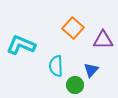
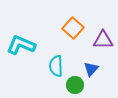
blue triangle: moved 1 px up
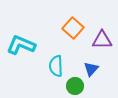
purple triangle: moved 1 px left
green circle: moved 1 px down
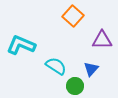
orange square: moved 12 px up
cyan semicircle: rotated 125 degrees clockwise
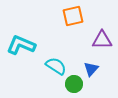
orange square: rotated 35 degrees clockwise
green circle: moved 1 px left, 2 px up
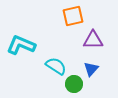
purple triangle: moved 9 px left
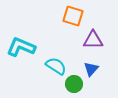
orange square: rotated 30 degrees clockwise
cyan L-shape: moved 2 px down
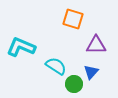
orange square: moved 3 px down
purple triangle: moved 3 px right, 5 px down
blue triangle: moved 3 px down
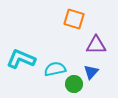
orange square: moved 1 px right
cyan L-shape: moved 12 px down
cyan semicircle: moved 1 px left, 3 px down; rotated 45 degrees counterclockwise
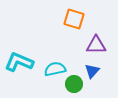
cyan L-shape: moved 2 px left, 3 px down
blue triangle: moved 1 px right, 1 px up
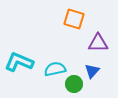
purple triangle: moved 2 px right, 2 px up
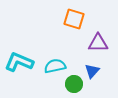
cyan semicircle: moved 3 px up
